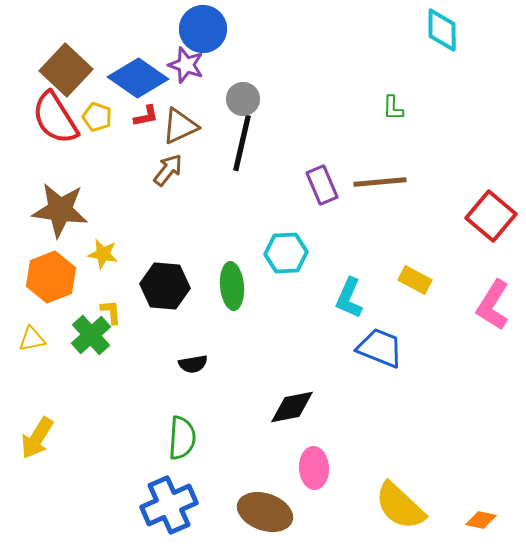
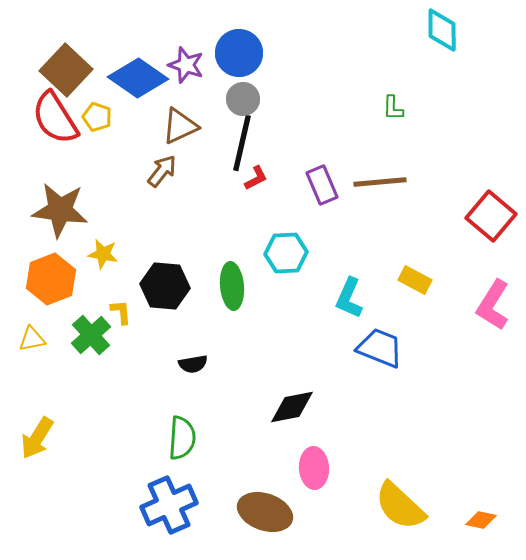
blue circle: moved 36 px right, 24 px down
red L-shape: moved 110 px right, 62 px down; rotated 16 degrees counterclockwise
brown arrow: moved 6 px left, 1 px down
orange hexagon: moved 2 px down
yellow L-shape: moved 10 px right
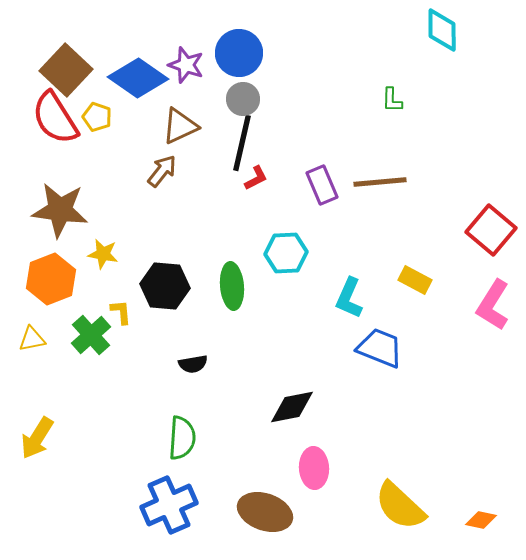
green L-shape: moved 1 px left, 8 px up
red square: moved 14 px down
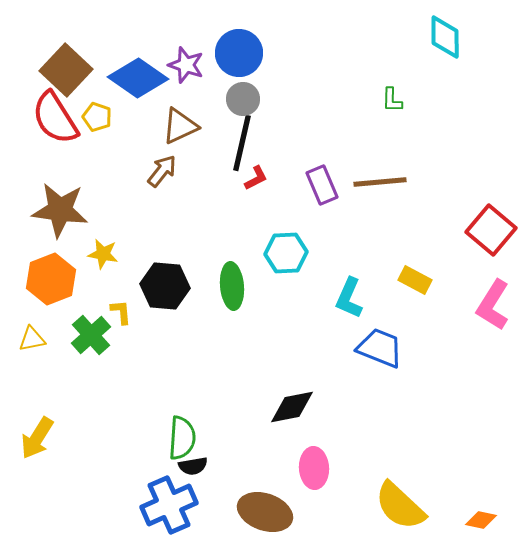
cyan diamond: moved 3 px right, 7 px down
black semicircle: moved 102 px down
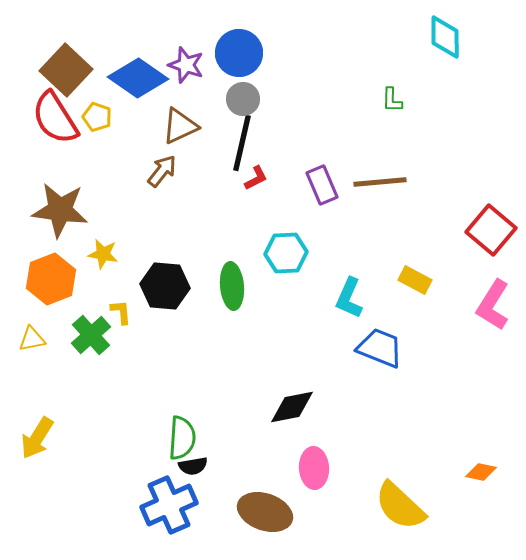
orange diamond: moved 48 px up
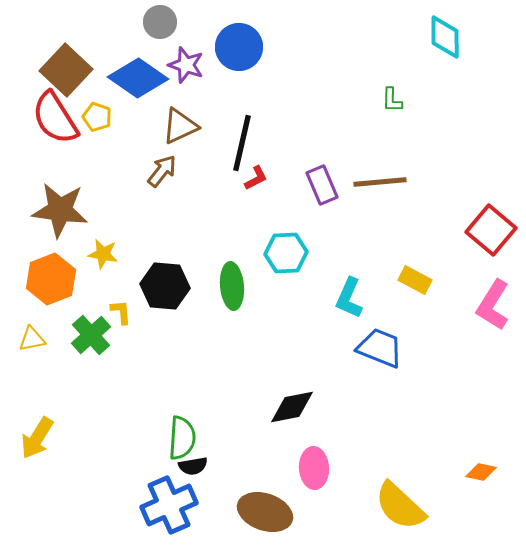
blue circle: moved 6 px up
gray circle: moved 83 px left, 77 px up
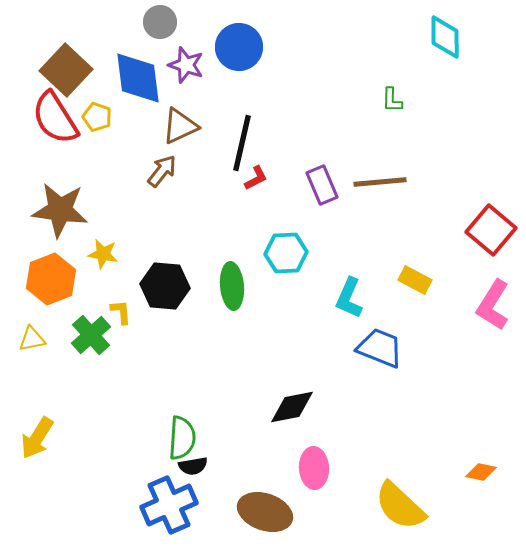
blue diamond: rotated 48 degrees clockwise
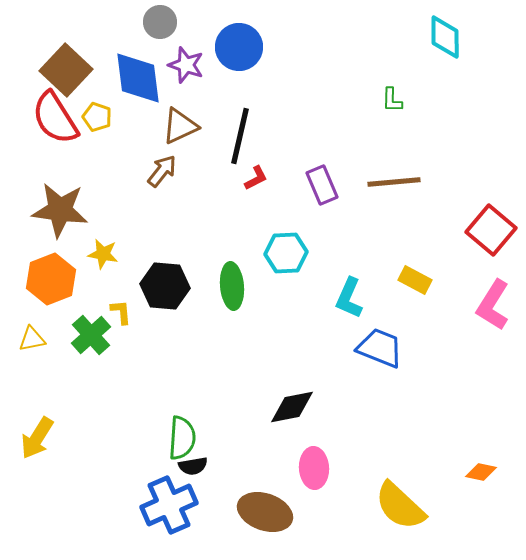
black line: moved 2 px left, 7 px up
brown line: moved 14 px right
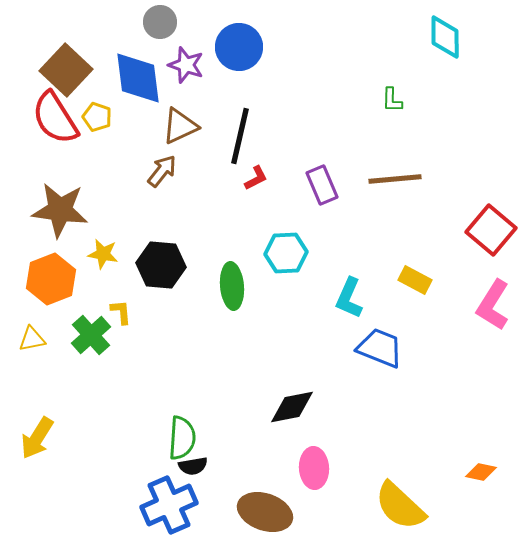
brown line: moved 1 px right, 3 px up
black hexagon: moved 4 px left, 21 px up
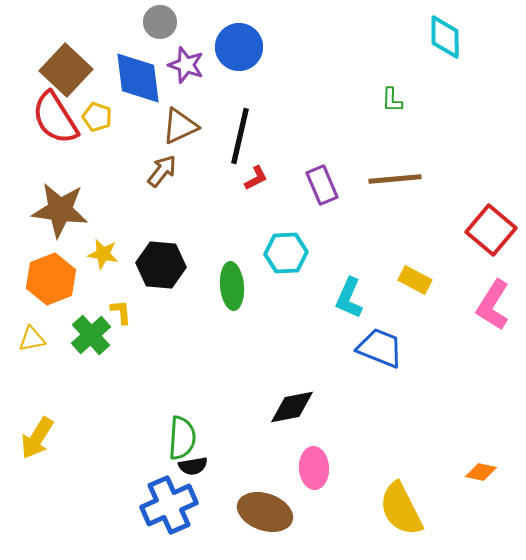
yellow semicircle: moved 1 px right, 3 px down; rotated 20 degrees clockwise
